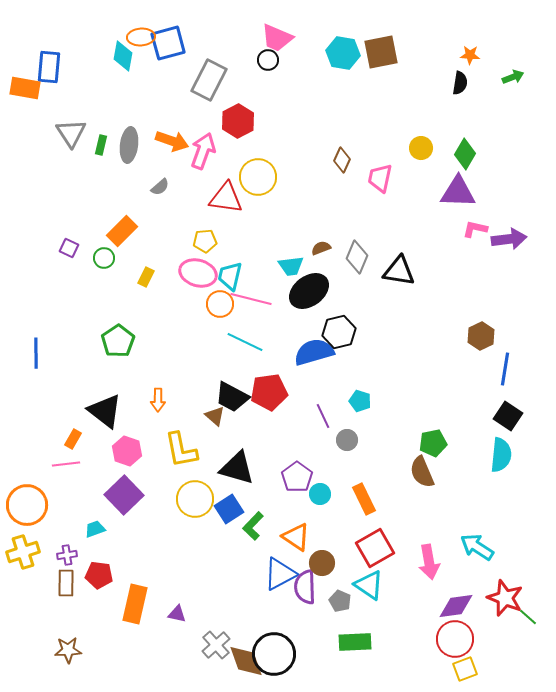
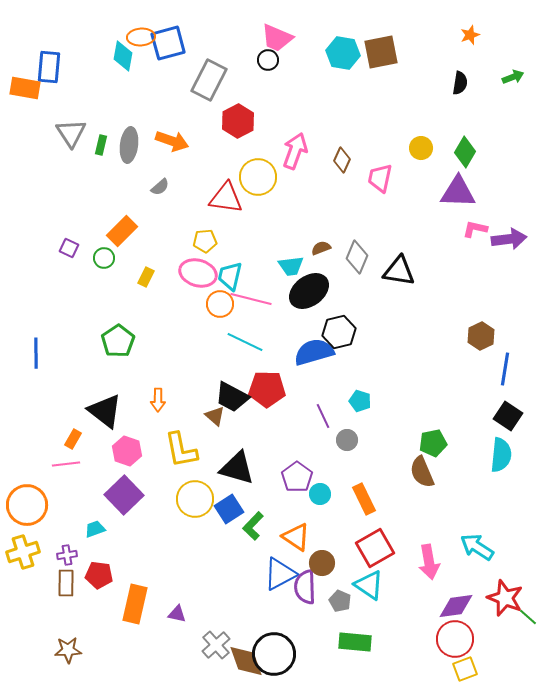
orange star at (470, 55): moved 20 px up; rotated 24 degrees counterclockwise
pink arrow at (203, 151): moved 92 px right
green diamond at (465, 154): moved 2 px up
red pentagon at (269, 392): moved 2 px left, 3 px up; rotated 9 degrees clockwise
green rectangle at (355, 642): rotated 8 degrees clockwise
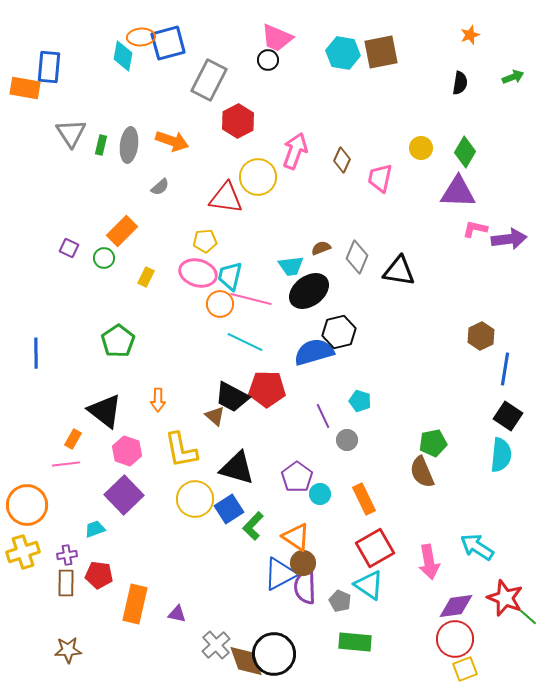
brown circle at (322, 563): moved 19 px left
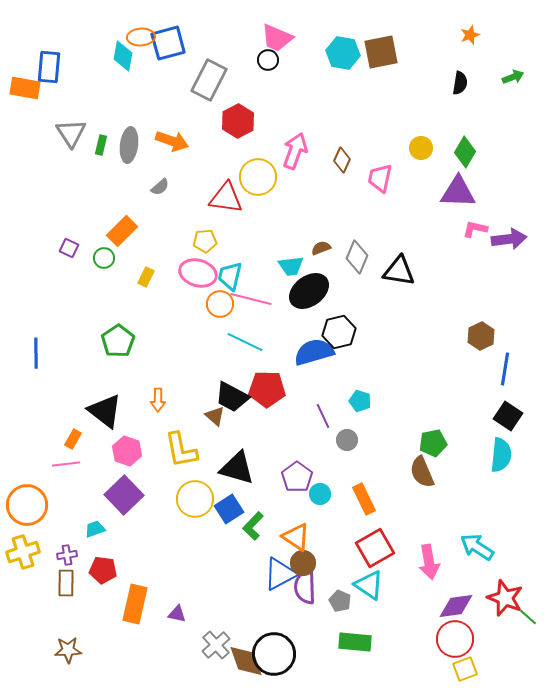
red pentagon at (99, 575): moved 4 px right, 5 px up
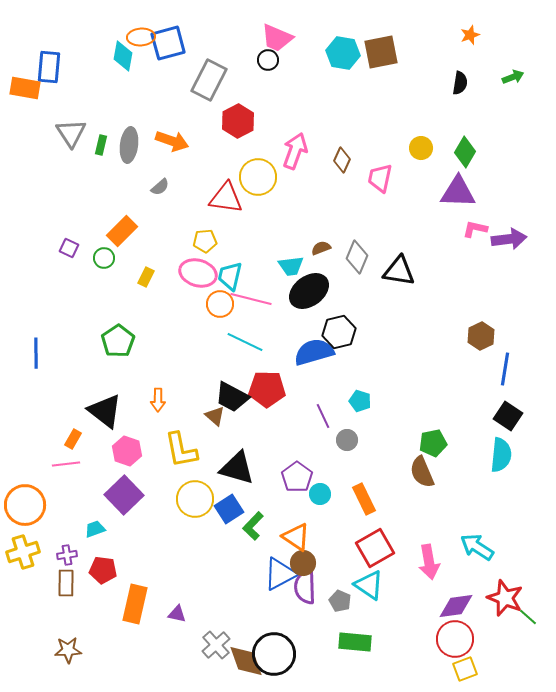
orange circle at (27, 505): moved 2 px left
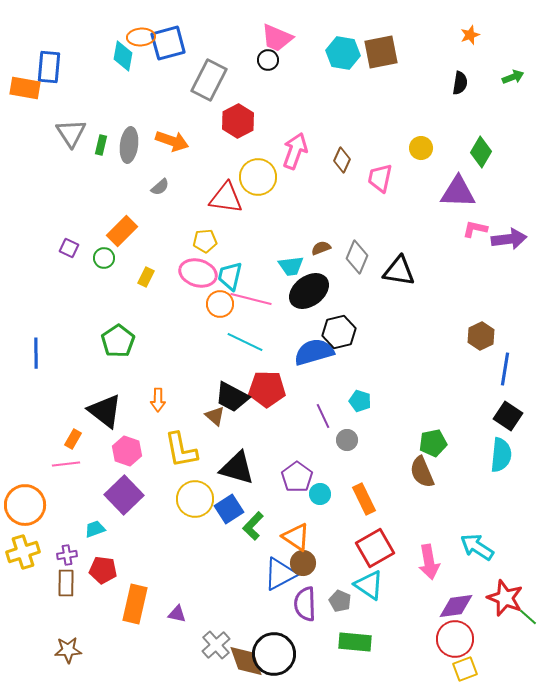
green diamond at (465, 152): moved 16 px right
purple semicircle at (305, 587): moved 17 px down
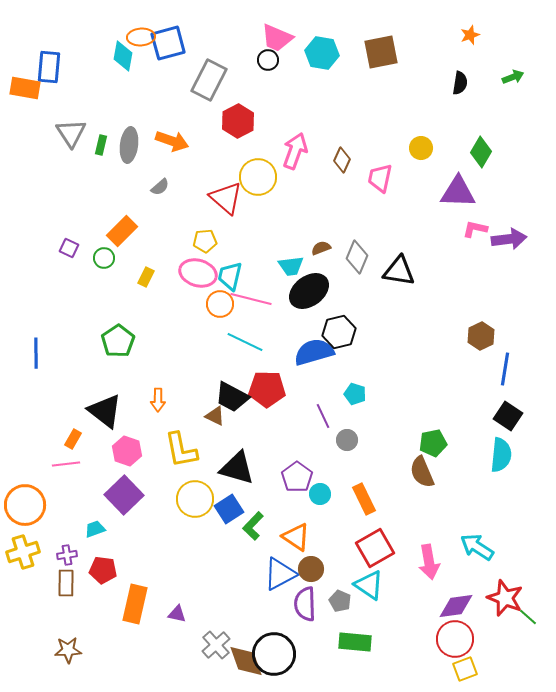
cyan hexagon at (343, 53): moved 21 px left
red triangle at (226, 198): rotated 33 degrees clockwise
cyan pentagon at (360, 401): moved 5 px left, 7 px up
brown triangle at (215, 416): rotated 15 degrees counterclockwise
brown circle at (303, 563): moved 8 px right, 6 px down
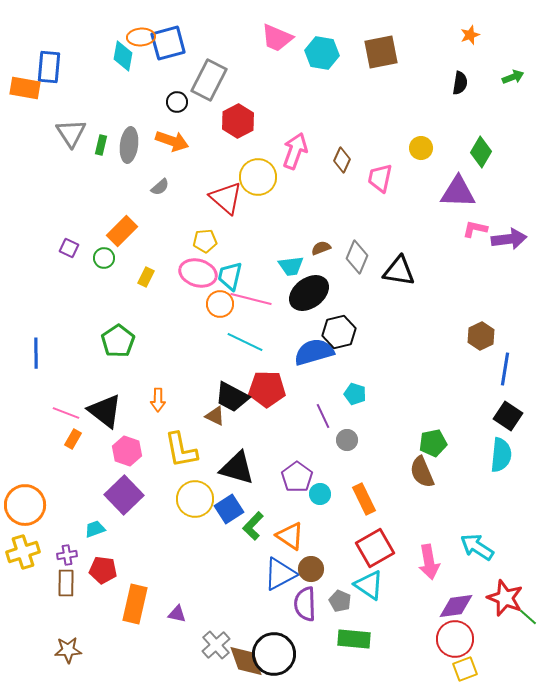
black circle at (268, 60): moved 91 px left, 42 px down
black ellipse at (309, 291): moved 2 px down
pink line at (66, 464): moved 51 px up; rotated 28 degrees clockwise
orange triangle at (296, 537): moved 6 px left, 1 px up
green rectangle at (355, 642): moved 1 px left, 3 px up
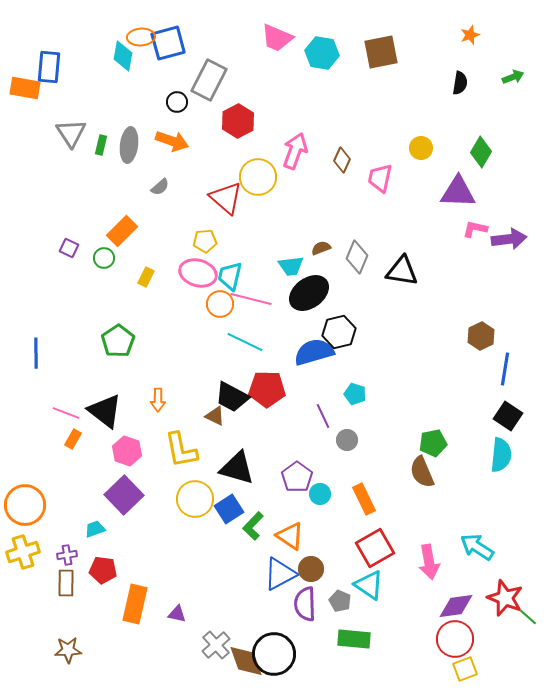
black triangle at (399, 271): moved 3 px right
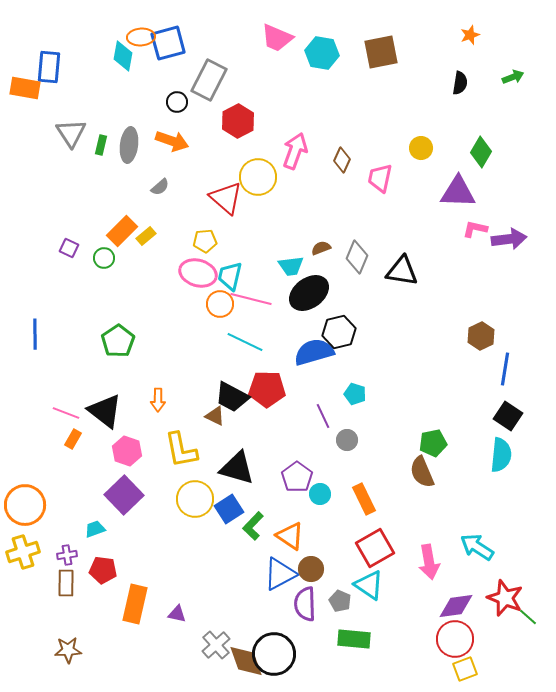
yellow rectangle at (146, 277): moved 41 px up; rotated 24 degrees clockwise
blue line at (36, 353): moved 1 px left, 19 px up
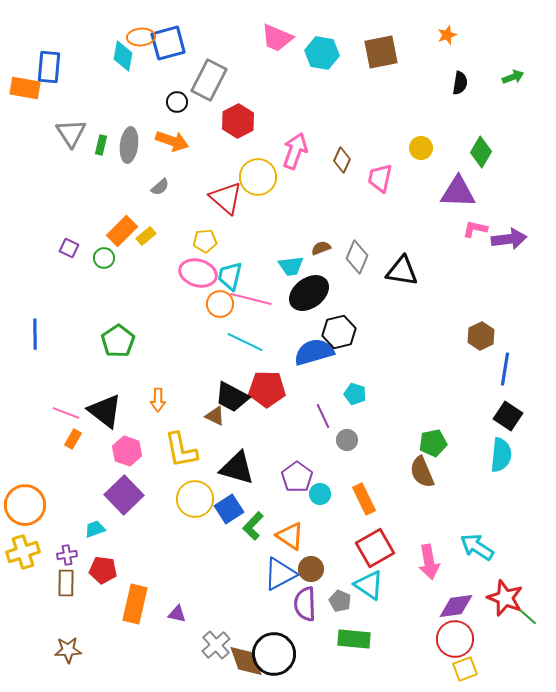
orange star at (470, 35): moved 23 px left
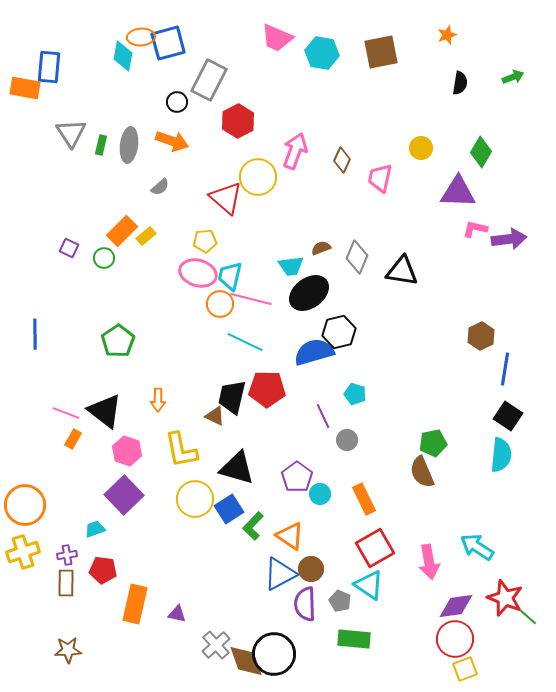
black trapezoid at (232, 397): rotated 75 degrees clockwise
